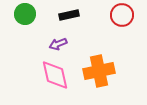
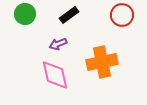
black rectangle: rotated 24 degrees counterclockwise
orange cross: moved 3 px right, 9 px up
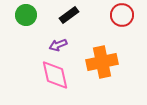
green circle: moved 1 px right, 1 px down
purple arrow: moved 1 px down
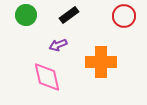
red circle: moved 2 px right, 1 px down
orange cross: moved 1 px left; rotated 12 degrees clockwise
pink diamond: moved 8 px left, 2 px down
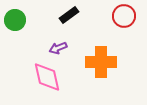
green circle: moved 11 px left, 5 px down
purple arrow: moved 3 px down
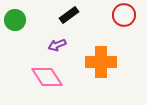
red circle: moved 1 px up
purple arrow: moved 1 px left, 3 px up
pink diamond: rotated 20 degrees counterclockwise
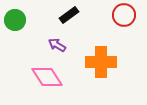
purple arrow: rotated 54 degrees clockwise
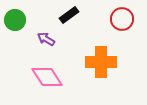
red circle: moved 2 px left, 4 px down
purple arrow: moved 11 px left, 6 px up
